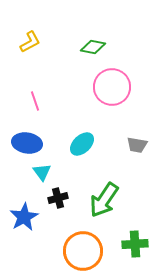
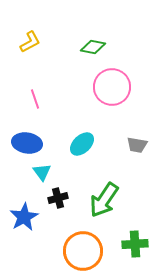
pink line: moved 2 px up
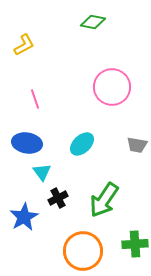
yellow L-shape: moved 6 px left, 3 px down
green diamond: moved 25 px up
black cross: rotated 12 degrees counterclockwise
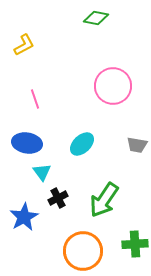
green diamond: moved 3 px right, 4 px up
pink circle: moved 1 px right, 1 px up
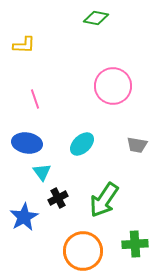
yellow L-shape: rotated 30 degrees clockwise
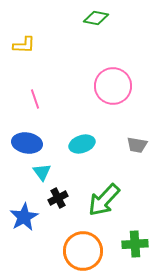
cyan ellipse: rotated 25 degrees clockwise
green arrow: rotated 9 degrees clockwise
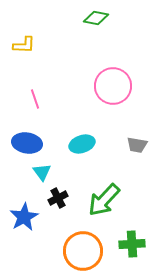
green cross: moved 3 px left
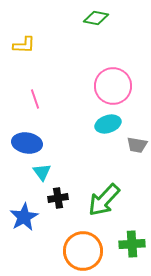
cyan ellipse: moved 26 px right, 20 px up
black cross: rotated 18 degrees clockwise
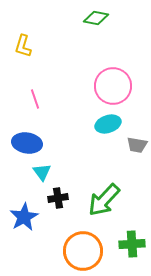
yellow L-shape: moved 1 px left, 1 px down; rotated 105 degrees clockwise
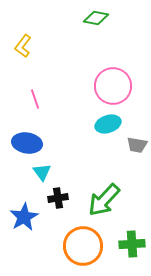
yellow L-shape: rotated 20 degrees clockwise
orange circle: moved 5 px up
